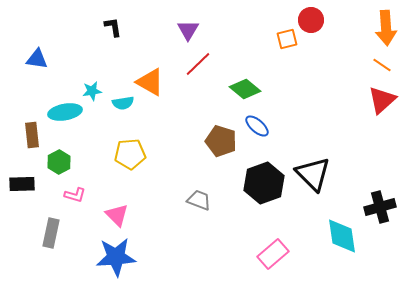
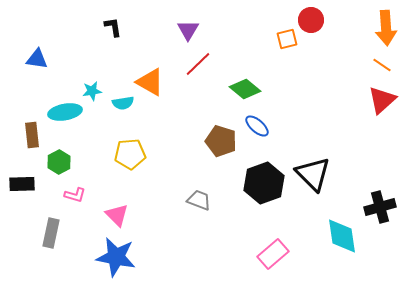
blue star: rotated 15 degrees clockwise
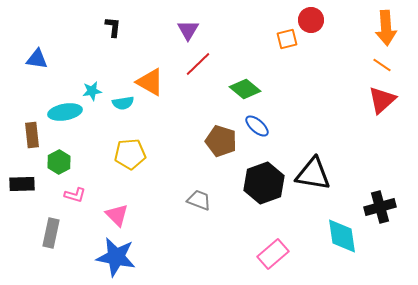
black L-shape: rotated 15 degrees clockwise
black triangle: rotated 36 degrees counterclockwise
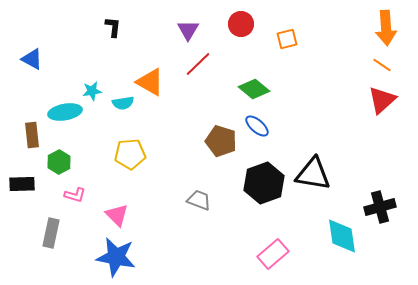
red circle: moved 70 px left, 4 px down
blue triangle: moved 5 px left; rotated 20 degrees clockwise
green diamond: moved 9 px right
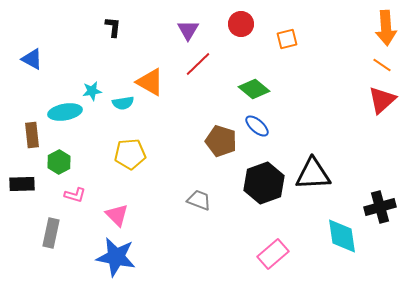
black triangle: rotated 12 degrees counterclockwise
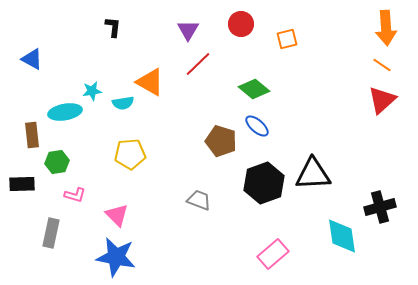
green hexagon: moved 2 px left; rotated 20 degrees clockwise
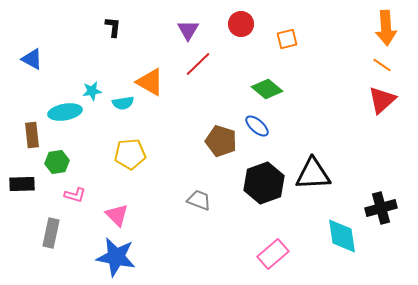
green diamond: moved 13 px right
black cross: moved 1 px right, 1 px down
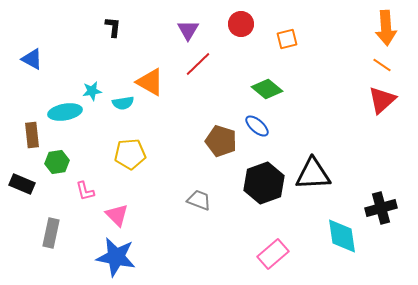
black rectangle: rotated 25 degrees clockwise
pink L-shape: moved 10 px right, 4 px up; rotated 60 degrees clockwise
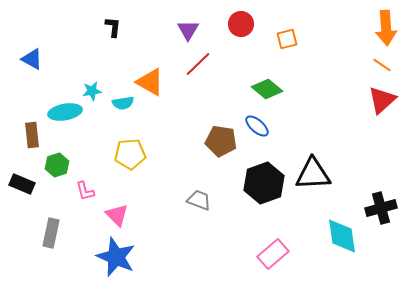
brown pentagon: rotated 8 degrees counterclockwise
green hexagon: moved 3 px down; rotated 10 degrees counterclockwise
blue star: rotated 12 degrees clockwise
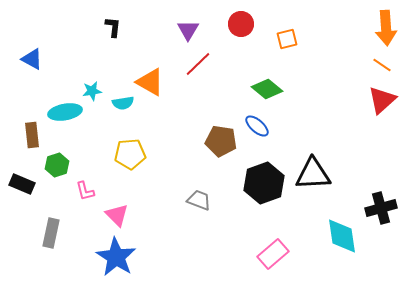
blue star: rotated 9 degrees clockwise
